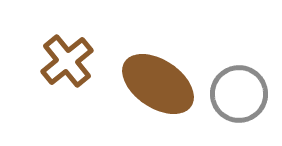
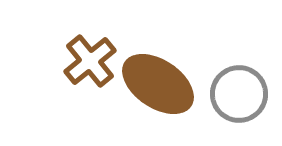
brown cross: moved 23 px right
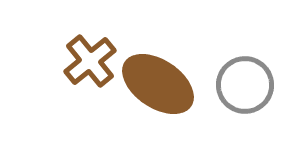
gray circle: moved 6 px right, 9 px up
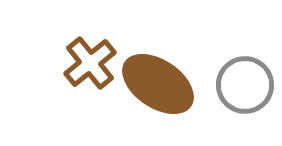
brown cross: moved 2 px down
